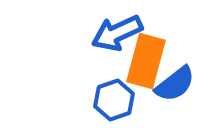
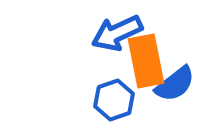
orange rectangle: rotated 26 degrees counterclockwise
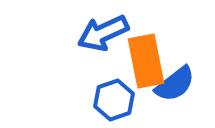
blue arrow: moved 14 px left
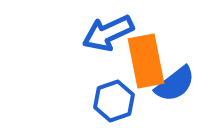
blue arrow: moved 5 px right
blue hexagon: moved 1 px down
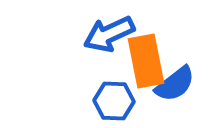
blue arrow: moved 1 px right, 1 px down
blue hexagon: rotated 21 degrees clockwise
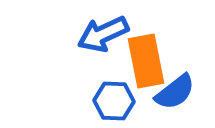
blue arrow: moved 6 px left
blue semicircle: moved 8 px down
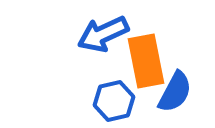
blue semicircle: rotated 24 degrees counterclockwise
blue hexagon: rotated 15 degrees counterclockwise
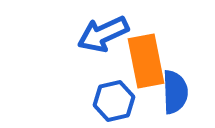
blue semicircle: rotated 30 degrees counterclockwise
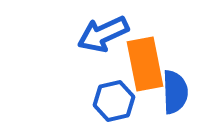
orange rectangle: moved 1 px left, 3 px down
